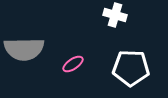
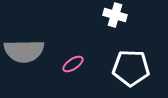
gray semicircle: moved 2 px down
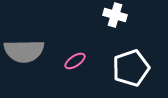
pink ellipse: moved 2 px right, 3 px up
white pentagon: rotated 21 degrees counterclockwise
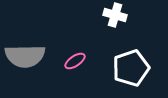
gray semicircle: moved 1 px right, 5 px down
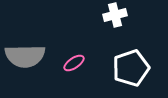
white cross: rotated 30 degrees counterclockwise
pink ellipse: moved 1 px left, 2 px down
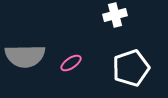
pink ellipse: moved 3 px left
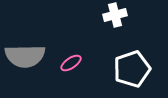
white pentagon: moved 1 px right, 1 px down
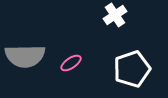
white cross: rotated 20 degrees counterclockwise
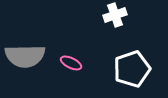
white cross: rotated 15 degrees clockwise
pink ellipse: rotated 60 degrees clockwise
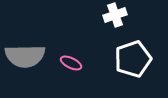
white pentagon: moved 1 px right, 10 px up
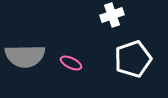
white cross: moved 3 px left
